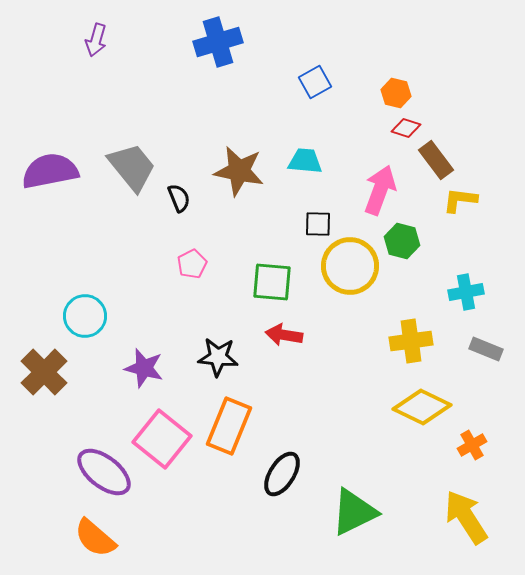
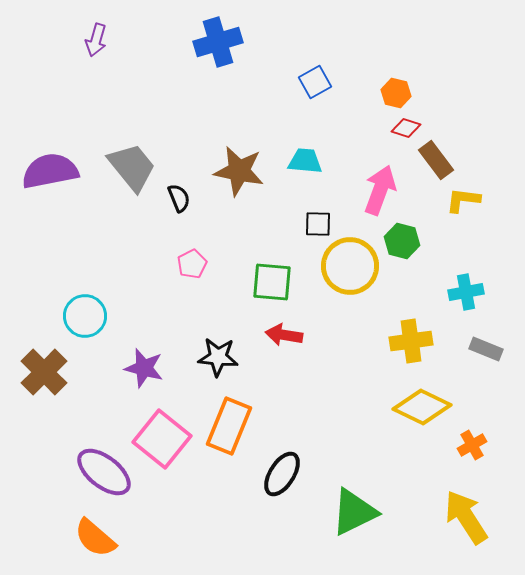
yellow L-shape: moved 3 px right
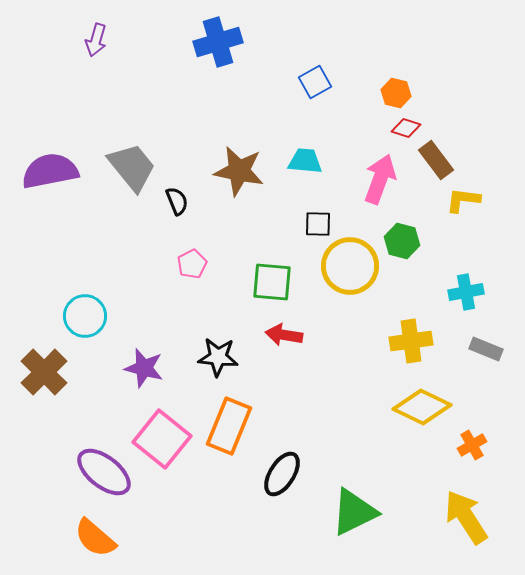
pink arrow: moved 11 px up
black semicircle: moved 2 px left, 3 px down
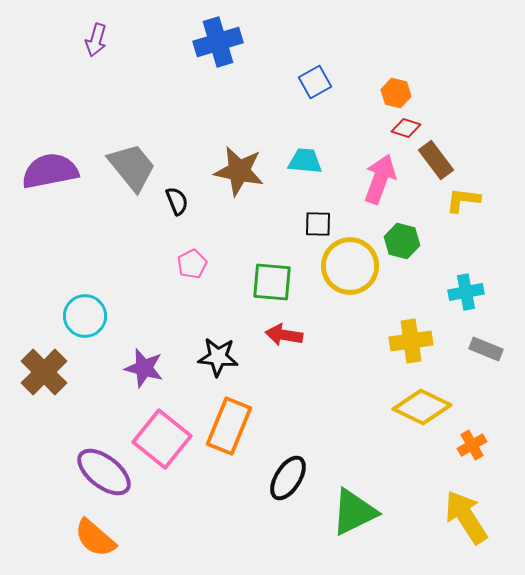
black ellipse: moved 6 px right, 4 px down
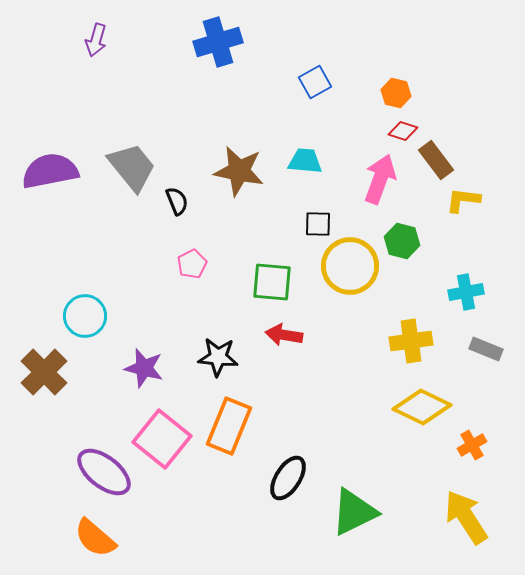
red diamond: moved 3 px left, 3 px down
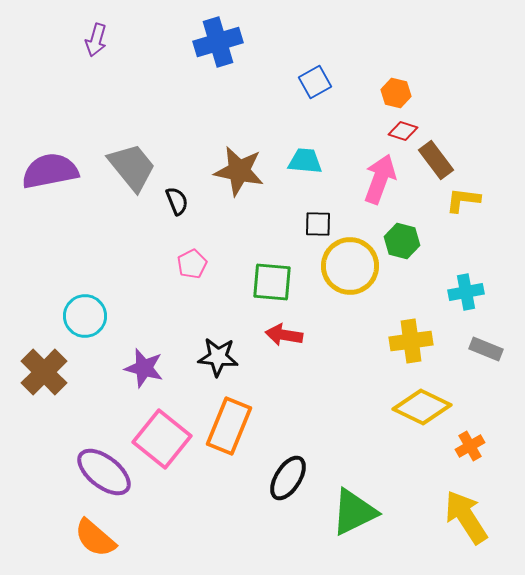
orange cross: moved 2 px left, 1 px down
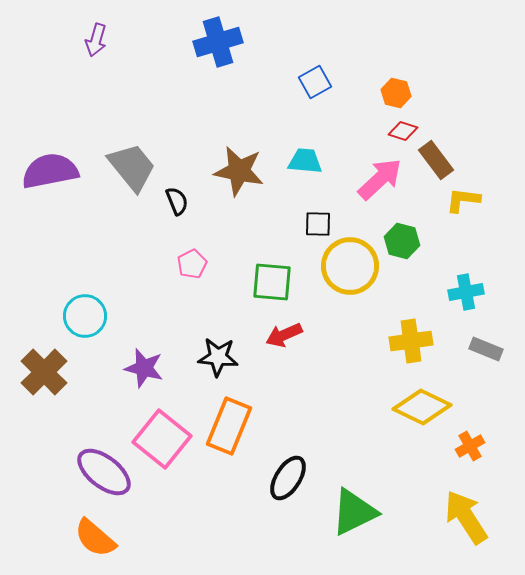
pink arrow: rotated 27 degrees clockwise
red arrow: rotated 33 degrees counterclockwise
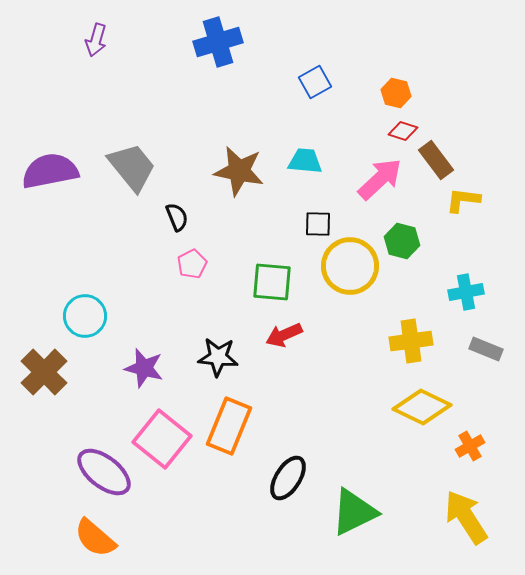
black semicircle: moved 16 px down
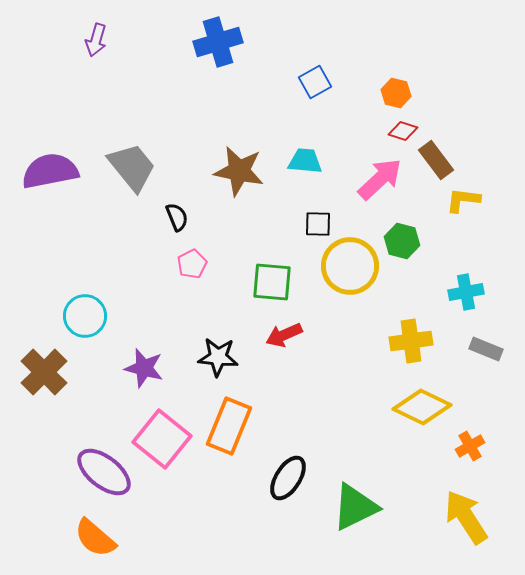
green triangle: moved 1 px right, 5 px up
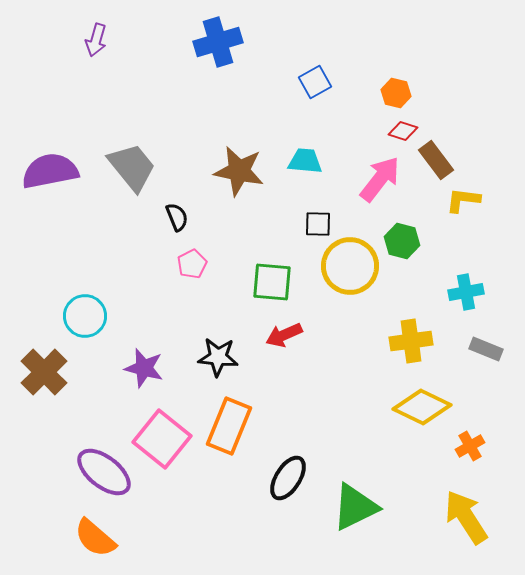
pink arrow: rotated 9 degrees counterclockwise
